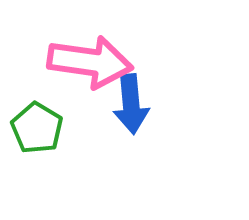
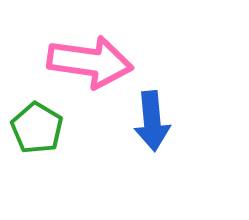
blue arrow: moved 21 px right, 17 px down
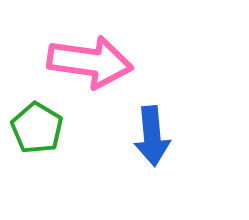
blue arrow: moved 15 px down
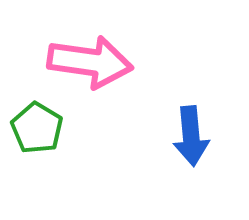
blue arrow: moved 39 px right
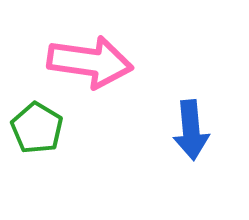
blue arrow: moved 6 px up
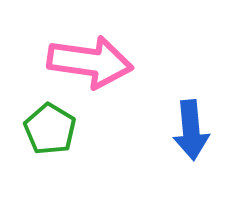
green pentagon: moved 13 px right, 1 px down
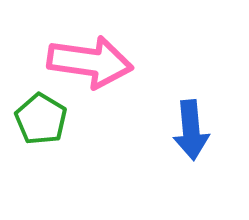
green pentagon: moved 9 px left, 10 px up
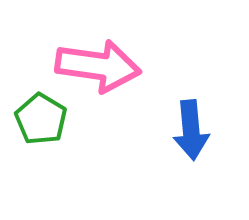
pink arrow: moved 8 px right, 4 px down
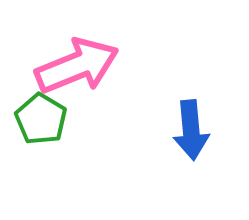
pink arrow: moved 21 px left; rotated 30 degrees counterclockwise
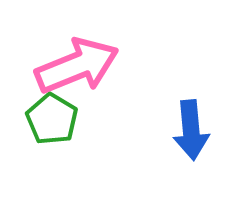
green pentagon: moved 11 px right
